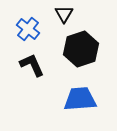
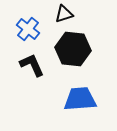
black triangle: rotated 42 degrees clockwise
black hexagon: moved 8 px left; rotated 24 degrees clockwise
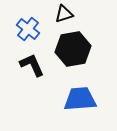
black hexagon: rotated 16 degrees counterclockwise
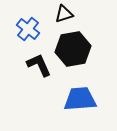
black L-shape: moved 7 px right
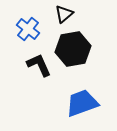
black triangle: rotated 24 degrees counterclockwise
blue trapezoid: moved 2 px right, 4 px down; rotated 16 degrees counterclockwise
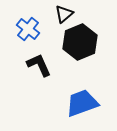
black hexagon: moved 7 px right, 7 px up; rotated 12 degrees counterclockwise
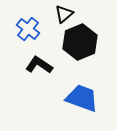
black L-shape: rotated 32 degrees counterclockwise
blue trapezoid: moved 5 px up; rotated 40 degrees clockwise
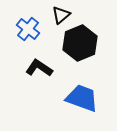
black triangle: moved 3 px left, 1 px down
black hexagon: moved 1 px down
black L-shape: moved 3 px down
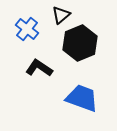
blue cross: moved 1 px left
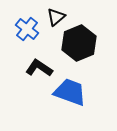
black triangle: moved 5 px left, 2 px down
black hexagon: moved 1 px left
blue trapezoid: moved 12 px left, 6 px up
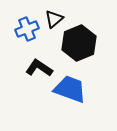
black triangle: moved 2 px left, 2 px down
blue cross: rotated 30 degrees clockwise
blue trapezoid: moved 3 px up
